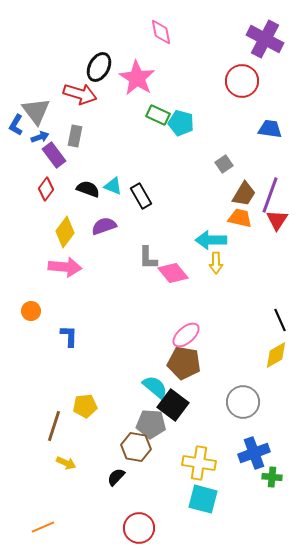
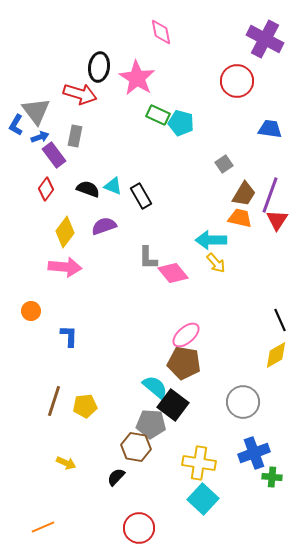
black ellipse at (99, 67): rotated 20 degrees counterclockwise
red circle at (242, 81): moved 5 px left
yellow arrow at (216, 263): rotated 40 degrees counterclockwise
brown line at (54, 426): moved 25 px up
cyan square at (203, 499): rotated 28 degrees clockwise
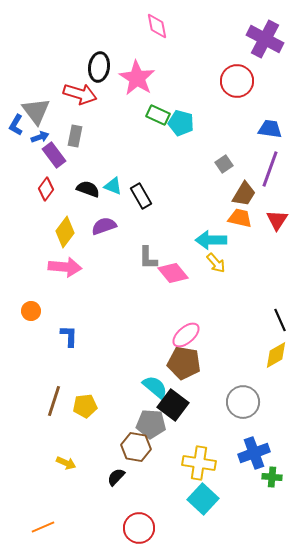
pink diamond at (161, 32): moved 4 px left, 6 px up
purple line at (270, 195): moved 26 px up
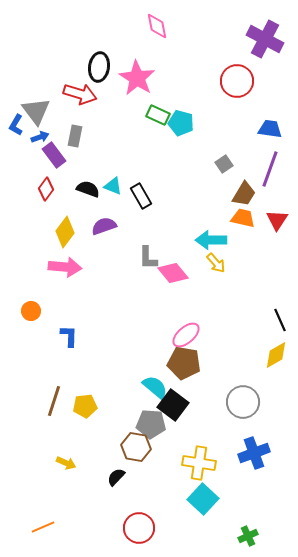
orange trapezoid at (240, 218): moved 3 px right
green cross at (272, 477): moved 24 px left, 59 px down; rotated 30 degrees counterclockwise
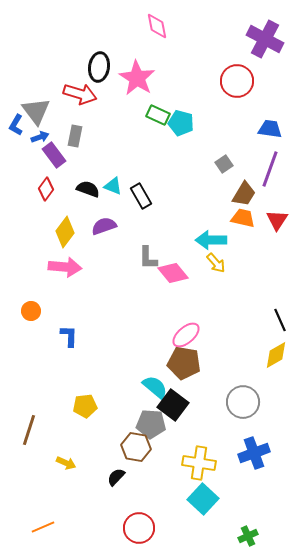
brown line at (54, 401): moved 25 px left, 29 px down
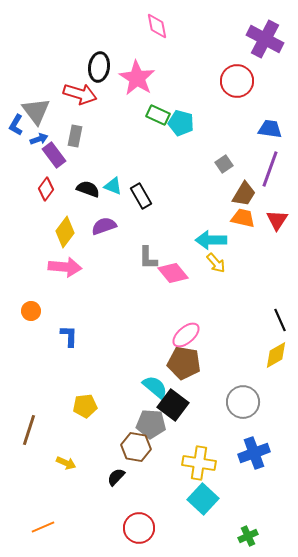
blue arrow at (40, 137): moved 1 px left, 2 px down
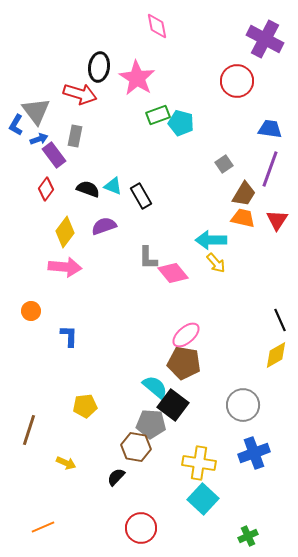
green rectangle at (158, 115): rotated 45 degrees counterclockwise
gray circle at (243, 402): moved 3 px down
red circle at (139, 528): moved 2 px right
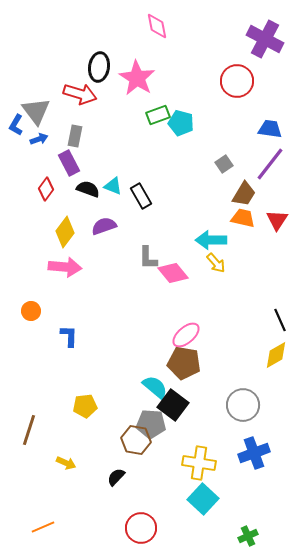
purple rectangle at (54, 155): moved 15 px right, 8 px down; rotated 10 degrees clockwise
purple line at (270, 169): moved 5 px up; rotated 18 degrees clockwise
brown hexagon at (136, 447): moved 7 px up
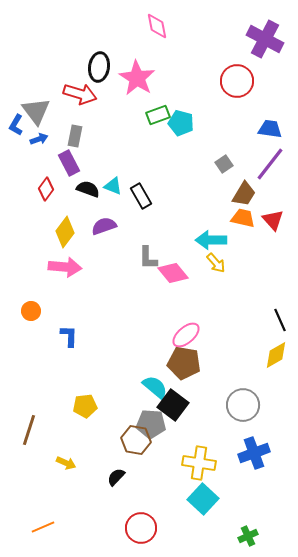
red triangle at (277, 220): moved 4 px left; rotated 15 degrees counterclockwise
